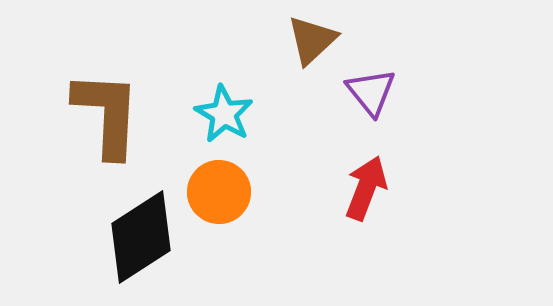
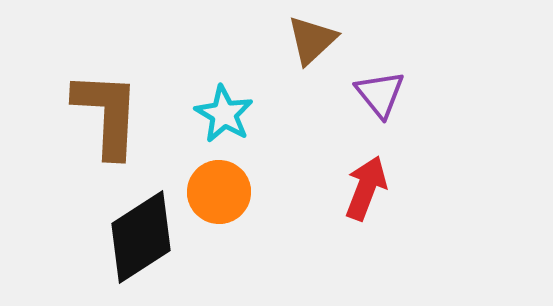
purple triangle: moved 9 px right, 2 px down
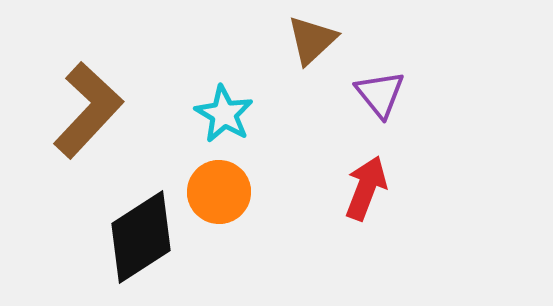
brown L-shape: moved 19 px left, 4 px up; rotated 40 degrees clockwise
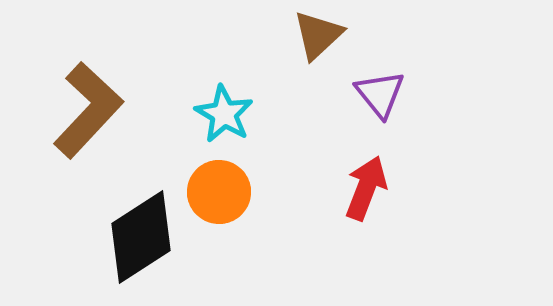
brown triangle: moved 6 px right, 5 px up
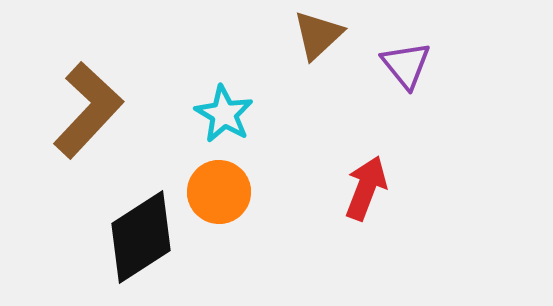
purple triangle: moved 26 px right, 29 px up
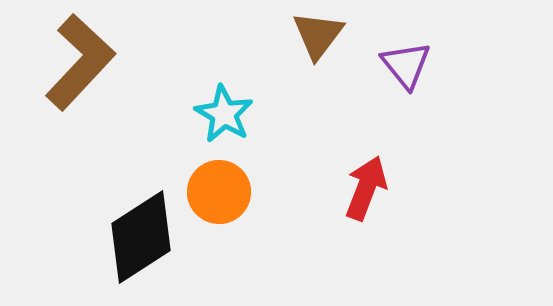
brown triangle: rotated 10 degrees counterclockwise
brown L-shape: moved 8 px left, 48 px up
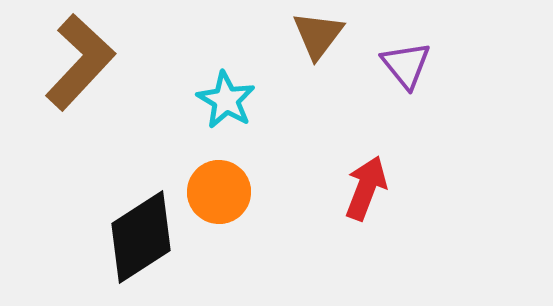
cyan star: moved 2 px right, 14 px up
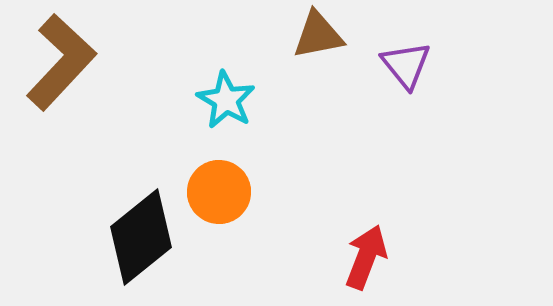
brown triangle: rotated 42 degrees clockwise
brown L-shape: moved 19 px left
red arrow: moved 69 px down
black diamond: rotated 6 degrees counterclockwise
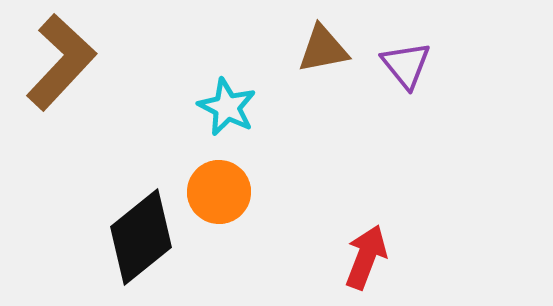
brown triangle: moved 5 px right, 14 px down
cyan star: moved 1 px right, 7 px down; rotated 4 degrees counterclockwise
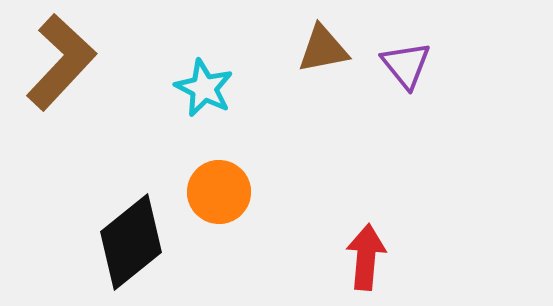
cyan star: moved 23 px left, 19 px up
black diamond: moved 10 px left, 5 px down
red arrow: rotated 16 degrees counterclockwise
